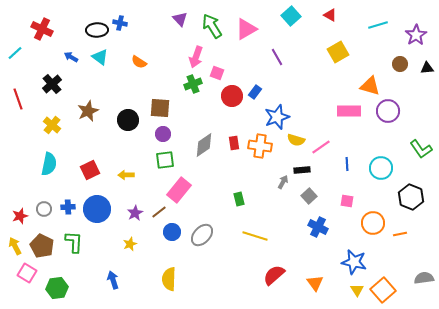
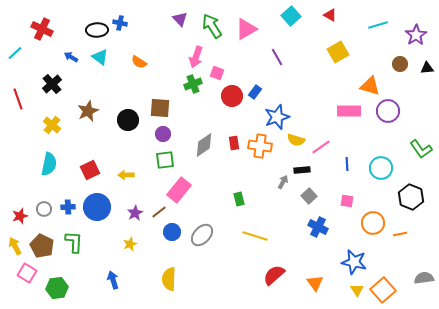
blue circle at (97, 209): moved 2 px up
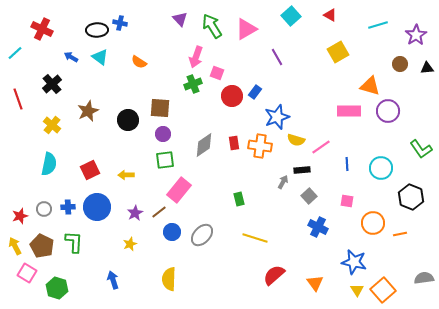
yellow line at (255, 236): moved 2 px down
green hexagon at (57, 288): rotated 25 degrees clockwise
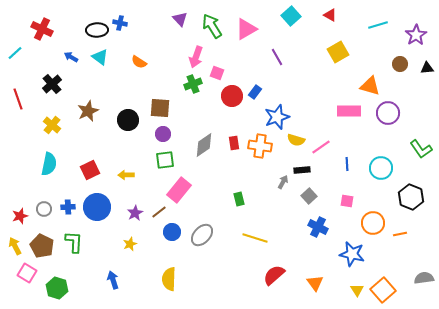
purple circle at (388, 111): moved 2 px down
blue star at (354, 262): moved 2 px left, 8 px up
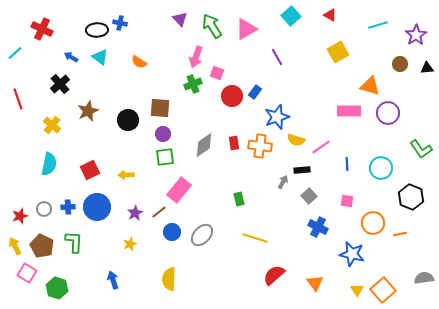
black cross at (52, 84): moved 8 px right
green square at (165, 160): moved 3 px up
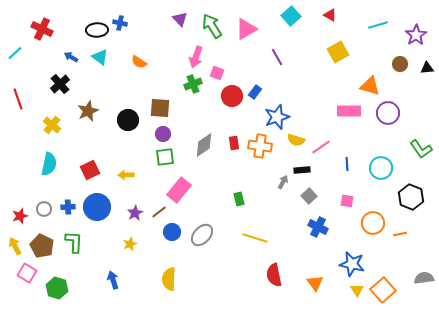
blue star at (352, 254): moved 10 px down
red semicircle at (274, 275): rotated 60 degrees counterclockwise
